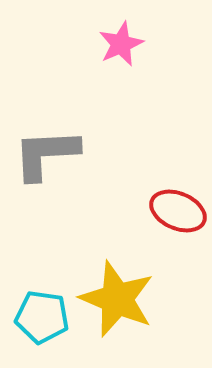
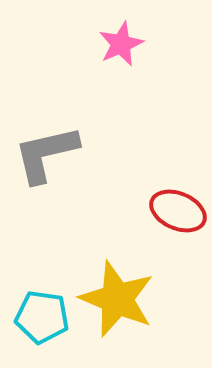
gray L-shape: rotated 10 degrees counterclockwise
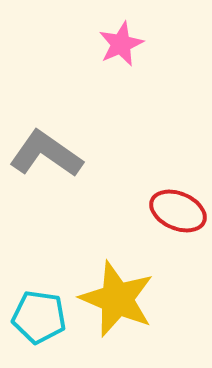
gray L-shape: rotated 48 degrees clockwise
cyan pentagon: moved 3 px left
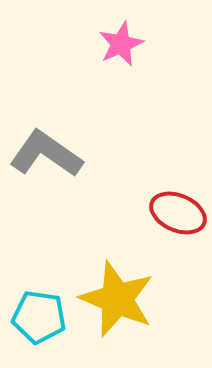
red ellipse: moved 2 px down
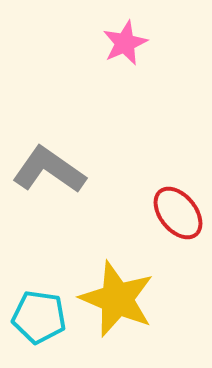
pink star: moved 4 px right, 1 px up
gray L-shape: moved 3 px right, 16 px down
red ellipse: rotated 28 degrees clockwise
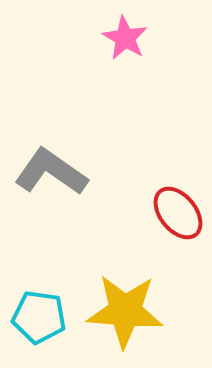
pink star: moved 5 px up; rotated 18 degrees counterclockwise
gray L-shape: moved 2 px right, 2 px down
yellow star: moved 8 px right, 12 px down; rotated 18 degrees counterclockwise
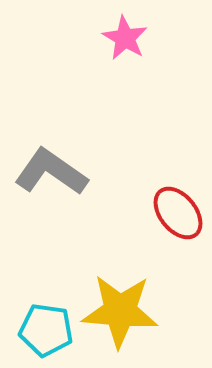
yellow star: moved 5 px left
cyan pentagon: moved 7 px right, 13 px down
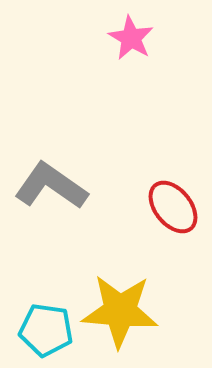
pink star: moved 6 px right
gray L-shape: moved 14 px down
red ellipse: moved 5 px left, 6 px up
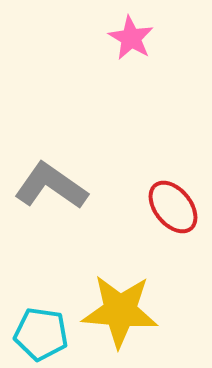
cyan pentagon: moved 5 px left, 4 px down
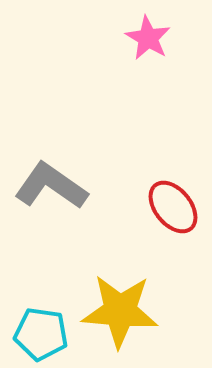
pink star: moved 17 px right
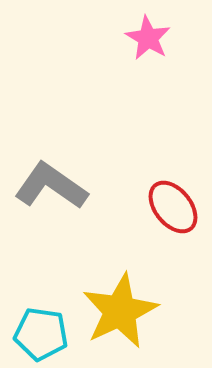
yellow star: rotated 30 degrees counterclockwise
